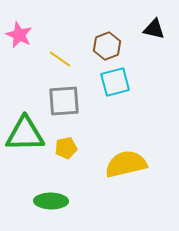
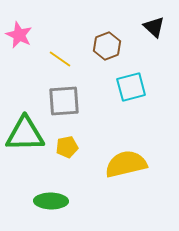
black triangle: moved 2 px up; rotated 30 degrees clockwise
cyan square: moved 16 px right, 5 px down
yellow pentagon: moved 1 px right, 1 px up
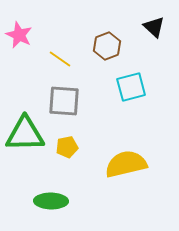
gray square: rotated 8 degrees clockwise
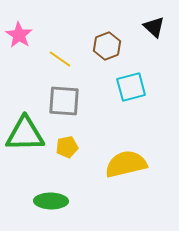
pink star: rotated 8 degrees clockwise
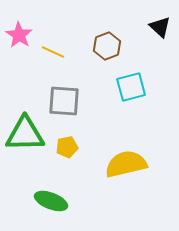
black triangle: moved 6 px right
yellow line: moved 7 px left, 7 px up; rotated 10 degrees counterclockwise
green ellipse: rotated 20 degrees clockwise
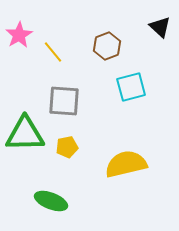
pink star: rotated 8 degrees clockwise
yellow line: rotated 25 degrees clockwise
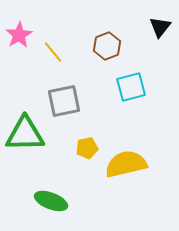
black triangle: rotated 25 degrees clockwise
gray square: rotated 16 degrees counterclockwise
yellow pentagon: moved 20 px right, 1 px down
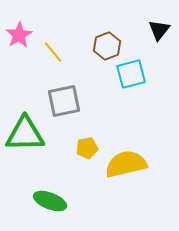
black triangle: moved 1 px left, 3 px down
cyan square: moved 13 px up
green ellipse: moved 1 px left
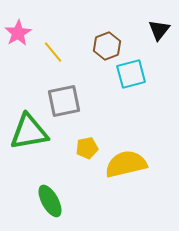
pink star: moved 1 px left, 2 px up
green triangle: moved 4 px right, 2 px up; rotated 9 degrees counterclockwise
green ellipse: rotated 40 degrees clockwise
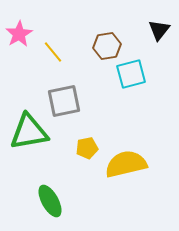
pink star: moved 1 px right, 1 px down
brown hexagon: rotated 12 degrees clockwise
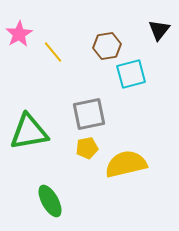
gray square: moved 25 px right, 13 px down
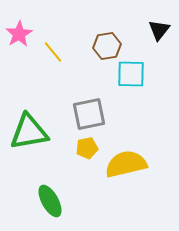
cyan square: rotated 16 degrees clockwise
